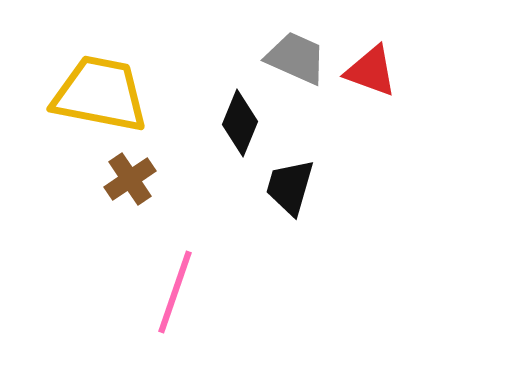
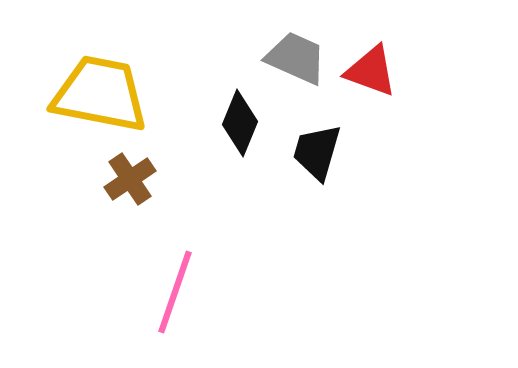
black trapezoid: moved 27 px right, 35 px up
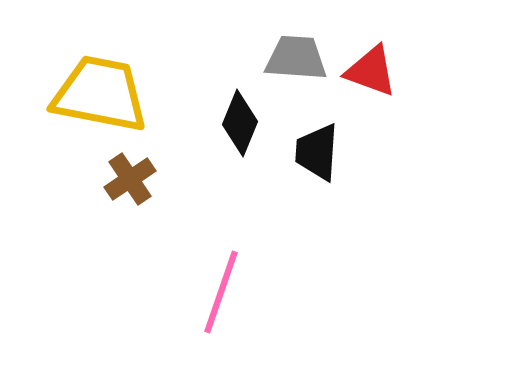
gray trapezoid: rotated 20 degrees counterclockwise
black trapezoid: rotated 12 degrees counterclockwise
pink line: moved 46 px right
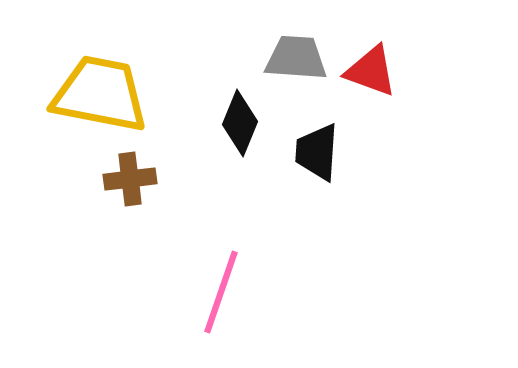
brown cross: rotated 27 degrees clockwise
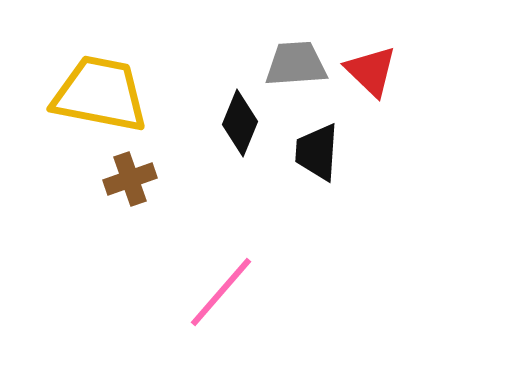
gray trapezoid: moved 6 px down; rotated 8 degrees counterclockwise
red triangle: rotated 24 degrees clockwise
brown cross: rotated 12 degrees counterclockwise
pink line: rotated 22 degrees clockwise
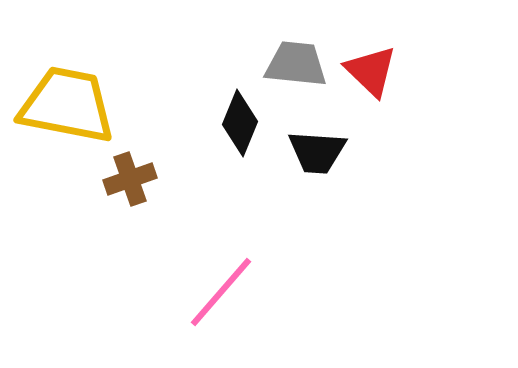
gray trapezoid: rotated 10 degrees clockwise
yellow trapezoid: moved 33 px left, 11 px down
black trapezoid: rotated 90 degrees counterclockwise
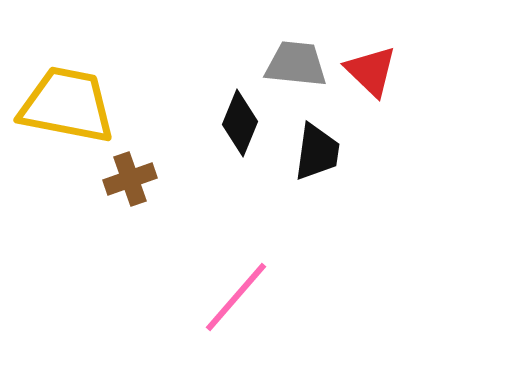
black trapezoid: rotated 86 degrees counterclockwise
pink line: moved 15 px right, 5 px down
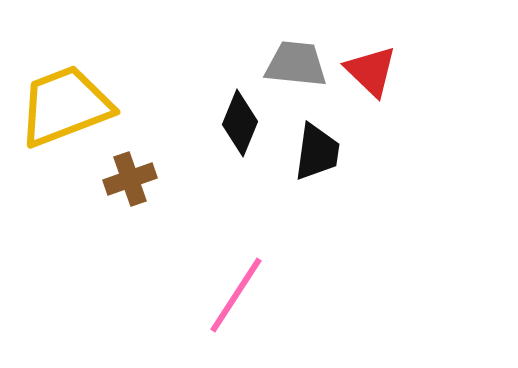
yellow trapezoid: moved 2 px left, 1 px down; rotated 32 degrees counterclockwise
pink line: moved 2 px up; rotated 8 degrees counterclockwise
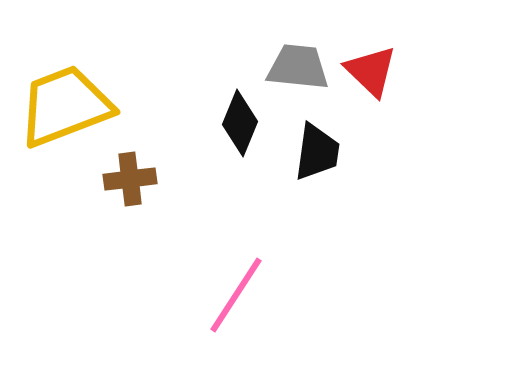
gray trapezoid: moved 2 px right, 3 px down
brown cross: rotated 12 degrees clockwise
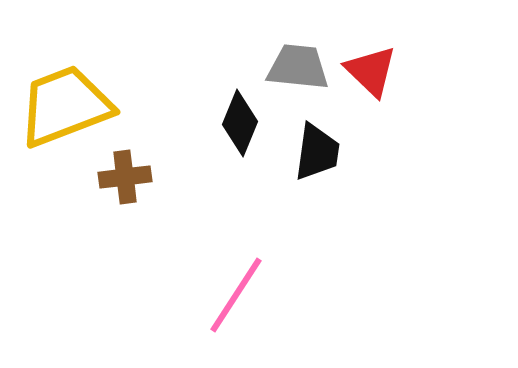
brown cross: moved 5 px left, 2 px up
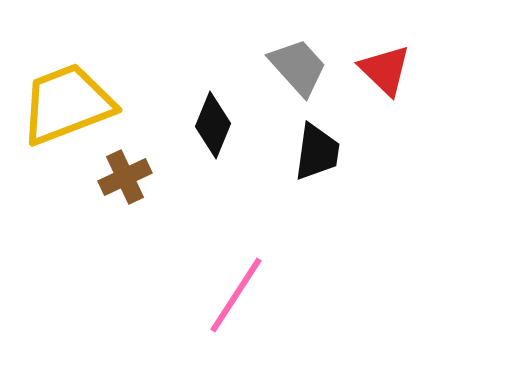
gray trapezoid: rotated 42 degrees clockwise
red triangle: moved 14 px right, 1 px up
yellow trapezoid: moved 2 px right, 2 px up
black diamond: moved 27 px left, 2 px down
brown cross: rotated 18 degrees counterclockwise
